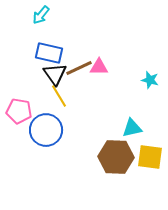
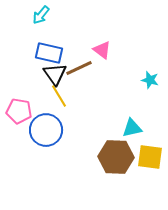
pink triangle: moved 3 px right, 17 px up; rotated 36 degrees clockwise
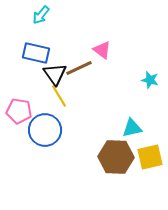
blue rectangle: moved 13 px left
blue circle: moved 1 px left
yellow square: rotated 20 degrees counterclockwise
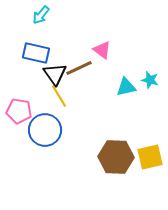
cyan triangle: moved 6 px left, 41 px up
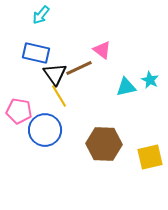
cyan star: rotated 12 degrees clockwise
brown hexagon: moved 12 px left, 13 px up
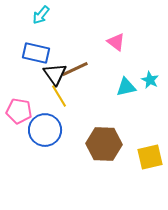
pink triangle: moved 14 px right, 8 px up
brown line: moved 4 px left, 1 px down
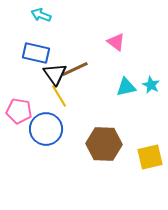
cyan arrow: rotated 72 degrees clockwise
cyan star: moved 1 px right, 5 px down
blue circle: moved 1 px right, 1 px up
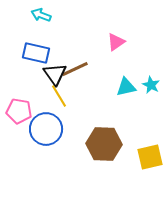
pink triangle: rotated 48 degrees clockwise
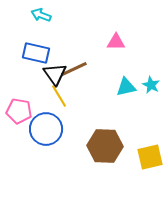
pink triangle: rotated 36 degrees clockwise
brown line: moved 1 px left
brown hexagon: moved 1 px right, 2 px down
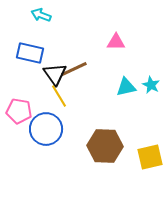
blue rectangle: moved 6 px left
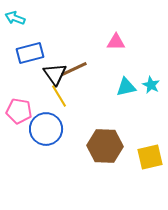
cyan arrow: moved 26 px left, 3 px down
blue rectangle: rotated 28 degrees counterclockwise
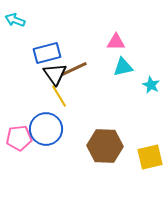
cyan arrow: moved 2 px down
blue rectangle: moved 17 px right
cyan triangle: moved 3 px left, 20 px up
pink pentagon: moved 27 px down; rotated 15 degrees counterclockwise
